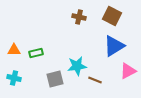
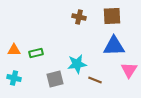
brown square: rotated 30 degrees counterclockwise
blue triangle: rotated 30 degrees clockwise
cyan star: moved 2 px up
pink triangle: moved 1 px right, 1 px up; rotated 30 degrees counterclockwise
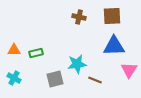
cyan cross: rotated 16 degrees clockwise
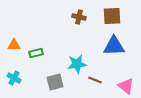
orange triangle: moved 5 px up
pink triangle: moved 3 px left, 16 px down; rotated 24 degrees counterclockwise
gray square: moved 3 px down
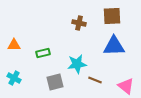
brown cross: moved 6 px down
green rectangle: moved 7 px right
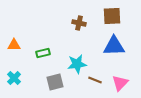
cyan cross: rotated 16 degrees clockwise
pink triangle: moved 6 px left, 3 px up; rotated 36 degrees clockwise
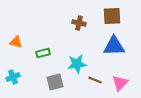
orange triangle: moved 2 px right, 3 px up; rotated 16 degrees clockwise
cyan cross: moved 1 px left, 1 px up; rotated 24 degrees clockwise
